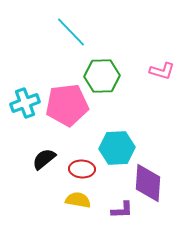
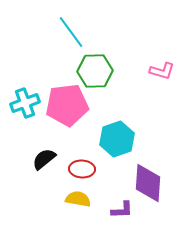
cyan line: rotated 8 degrees clockwise
green hexagon: moved 7 px left, 5 px up
cyan hexagon: moved 9 px up; rotated 16 degrees counterclockwise
yellow semicircle: moved 1 px up
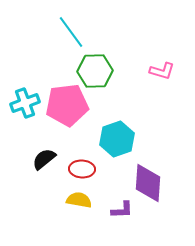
yellow semicircle: moved 1 px right, 1 px down
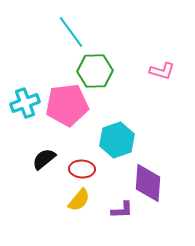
cyan hexagon: moved 1 px down
yellow semicircle: rotated 120 degrees clockwise
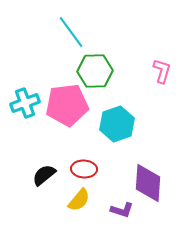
pink L-shape: rotated 90 degrees counterclockwise
cyan hexagon: moved 16 px up
black semicircle: moved 16 px down
red ellipse: moved 2 px right
purple L-shape: rotated 20 degrees clockwise
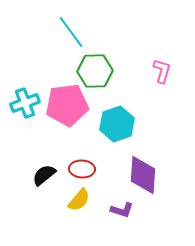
red ellipse: moved 2 px left
purple diamond: moved 5 px left, 8 px up
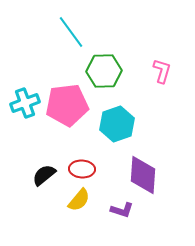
green hexagon: moved 9 px right
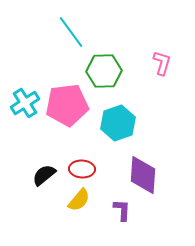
pink L-shape: moved 8 px up
cyan cross: rotated 12 degrees counterclockwise
cyan hexagon: moved 1 px right, 1 px up
purple L-shape: rotated 105 degrees counterclockwise
